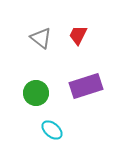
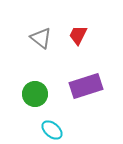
green circle: moved 1 px left, 1 px down
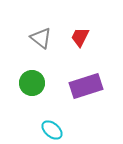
red trapezoid: moved 2 px right, 2 px down
green circle: moved 3 px left, 11 px up
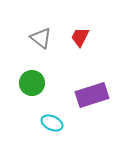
purple rectangle: moved 6 px right, 9 px down
cyan ellipse: moved 7 px up; rotated 15 degrees counterclockwise
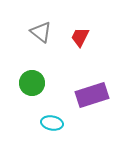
gray triangle: moved 6 px up
cyan ellipse: rotated 15 degrees counterclockwise
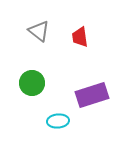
gray triangle: moved 2 px left, 1 px up
red trapezoid: rotated 35 degrees counterclockwise
cyan ellipse: moved 6 px right, 2 px up; rotated 15 degrees counterclockwise
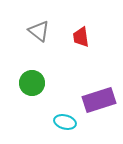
red trapezoid: moved 1 px right
purple rectangle: moved 7 px right, 5 px down
cyan ellipse: moved 7 px right, 1 px down; rotated 20 degrees clockwise
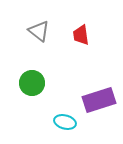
red trapezoid: moved 2 px up
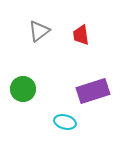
gray triangle: rotated 45 degrees clockwise
green circle: moved 9 px left, 6 px down
purple rectangle: moved 6 px left, 9 px up
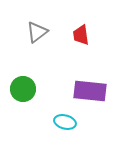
gray triangle: moved 2 px left, 1 px down
purple rectangle: moved 3 px left; rotated 24 degrees clockwise
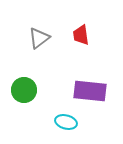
gray triangle: moved 2 px right, 6 px down
green circle: moved 1 px right, 1 px down
cyan ellipse: moved 1 px right
